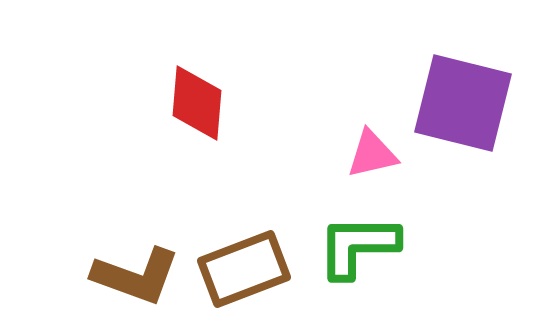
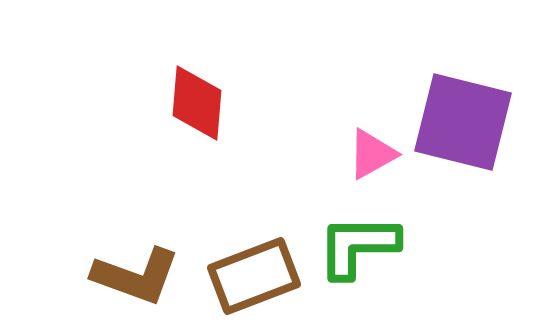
purple square: moved 19 px down
pink triangle: rotated 16 degrees counterclockwise
brown rectangle: moved 10 px right, 7 px down
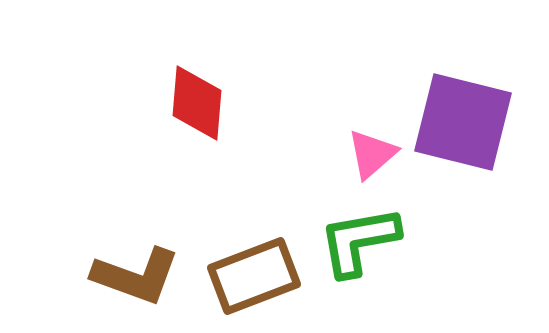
pink triangle: rotated 12 degrees counterclockwise
green L-shape: moved 1 px right, 5 px up; rotated 10 degrees counterclockwise
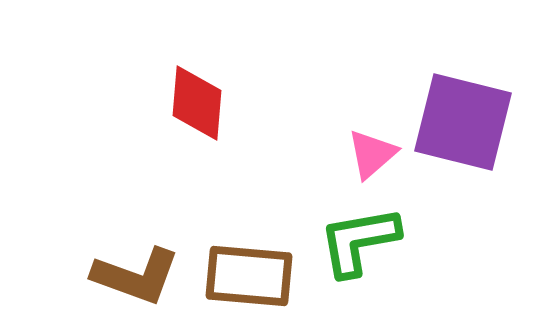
brown rectangle: moved 5 px left; rotated 26 degrees clockwise
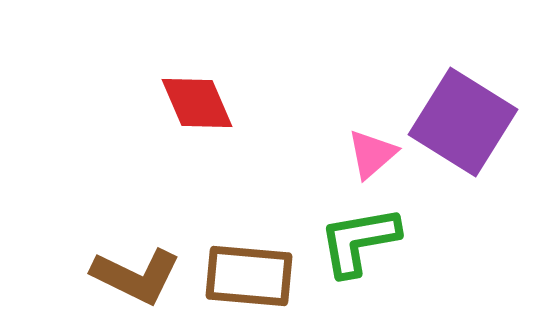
red diamond: rotated 28 degrees counterclockwise
purple square: rotated 18 degrees clockwise
brown L-shape: rotated 6 degrees clockwise
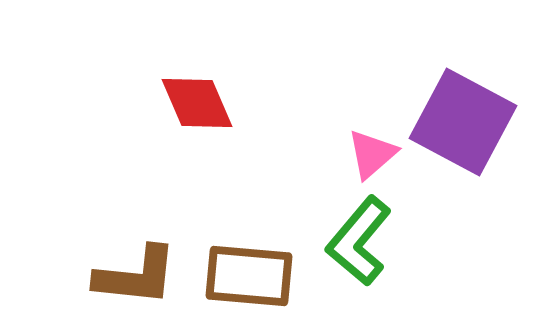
purple square: rotated 4 degrees counterclockwise
green L-shape: rotated 40 degrees counterclockwise
brown L-shape: rotated 20 degrees counterclockwise
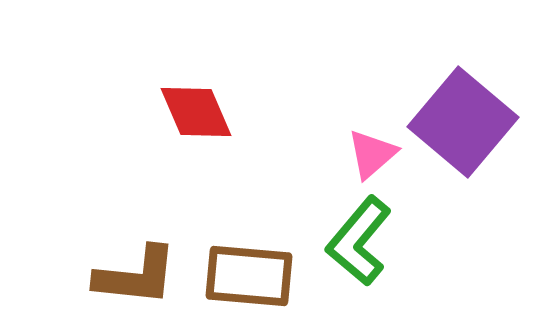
red diamond: moved 1 px left, 9 px down
purple square: rotated 12 degrees clockwise
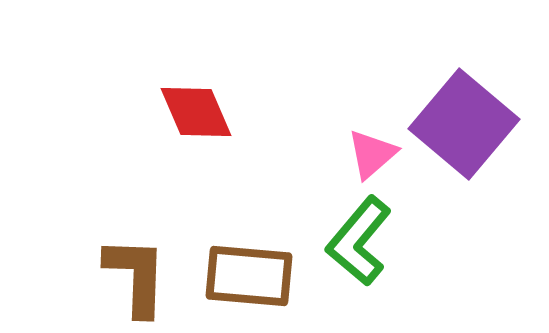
purple square: moved 1 px right, 2 px down
brown L-shape: rotated 94 degrees counterclockwise
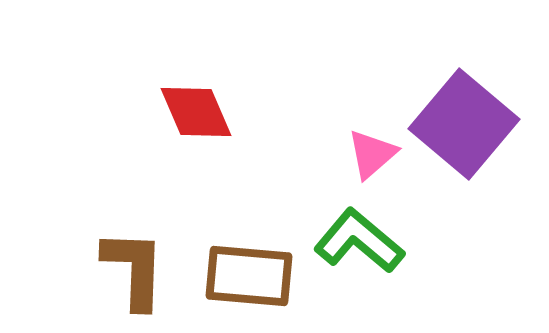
green L-shape: rotated 90 degrees clockwise
brown L-shape: moved 2 px left, 7 px up
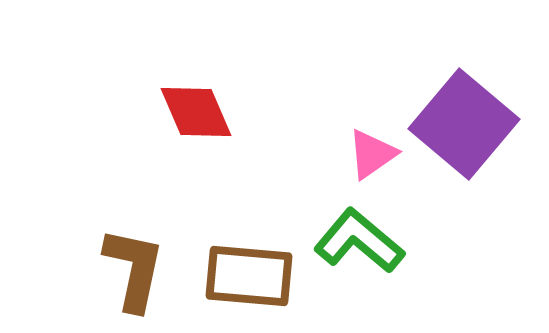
pink triangle: rotated 6 degrees clockwise
brown L-shape: rotated 10 degrees clockwise
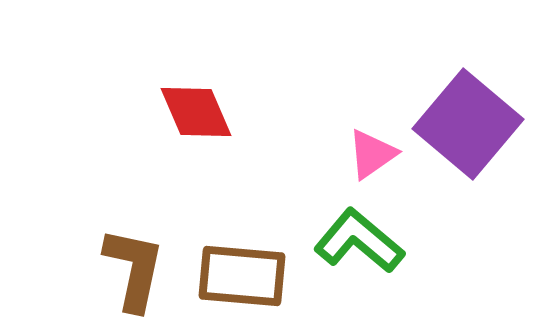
purple square: moved 4 px right
brown rectangle: moved 7 px left
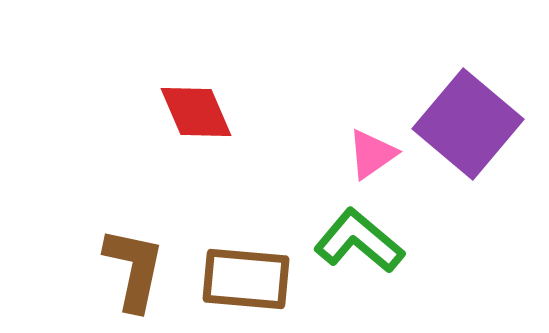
brown rectangle: moved 4 px right, 3 px down
